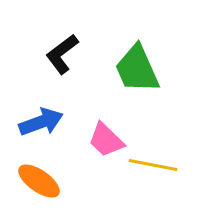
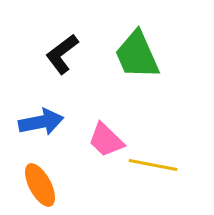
green trapezoid: moved 14 px up
blue arrow: rotated 9 degrees clockwise
orange ellipse: moved 1 px right, 4 px down; rotated 27 degrees clockwise
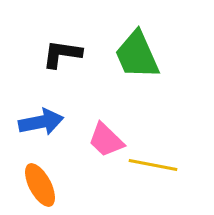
black L-shape: rotated 45 degrees clockwise
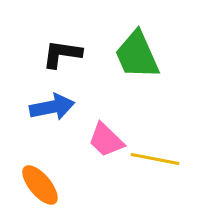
blue arrow: moved 11 px right, 15 px up
yellow line: moved 2 px right, 6 px up
orange ellipse: rotated 12 degrees counterclockwise
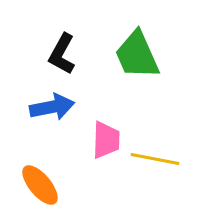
black L-shape: rotated 69 degrees counterclockwise
pink trapezoid: rotated 132 degrees counterclockwise
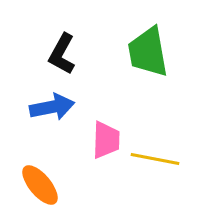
green trapezoid: moved 11 px right, 3 px up; rotated 14 degrees clockwise
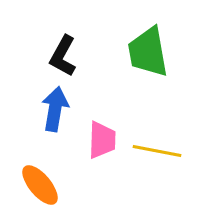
black L-shape: moved 1 px right, 2 px down
blue arrow: moved 3 px right, 2 px down; rotated 69 degrees counterclockwise
pink trapezoid: moved 4 px left
yellow line: moved 2 px right, 8 px up
